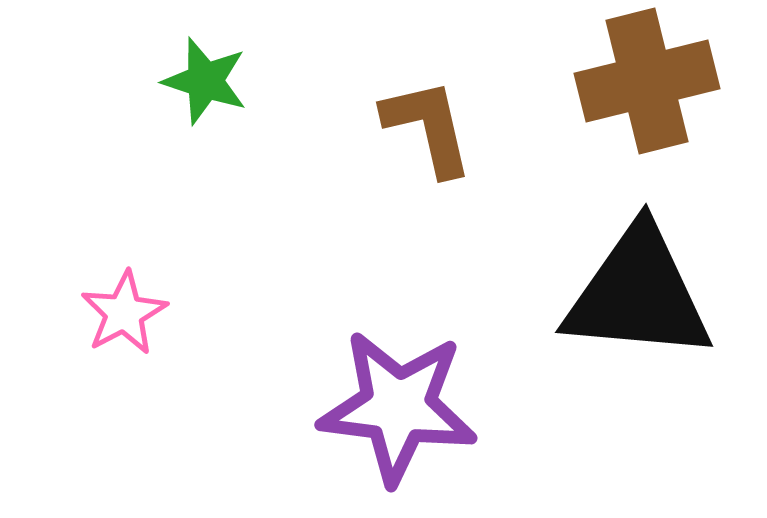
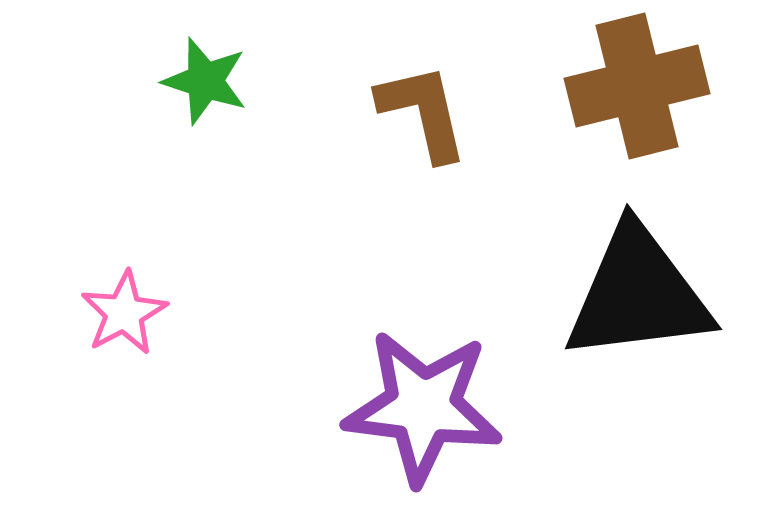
brown cross: moved 10 px left, 5 px down
brown L-shape: moved 5 px left, 15 px up
black triangle: rotated 12 degrees counterclockwise
purple star: moved 25 px right
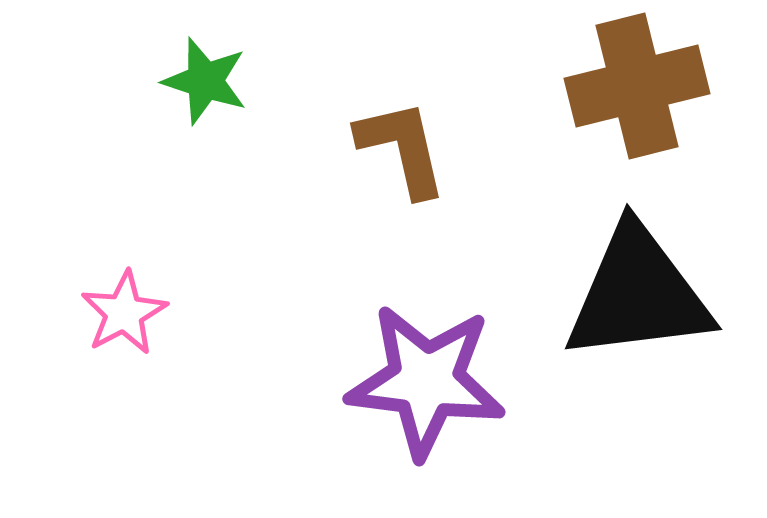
brown L-shape: moved 21 px left, 36 px down
purple star: moved 3 px right, 26 px up
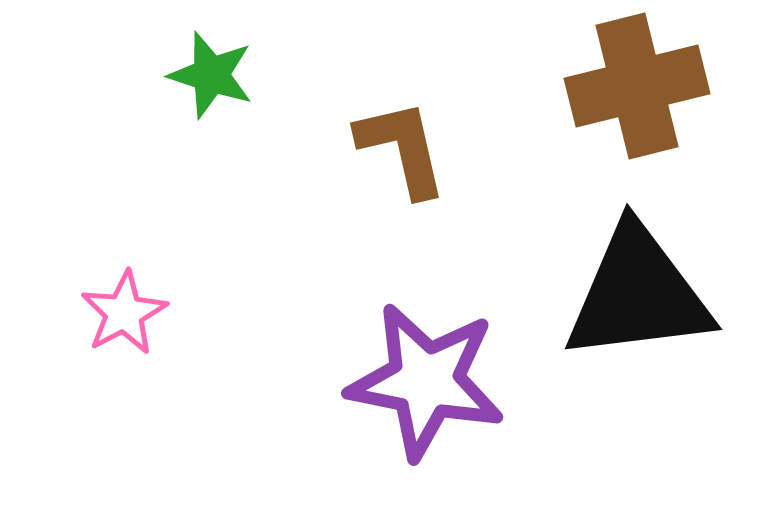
green star: moved 6 px right, 6 px up
purple star: rotated 4 degrees clockwise
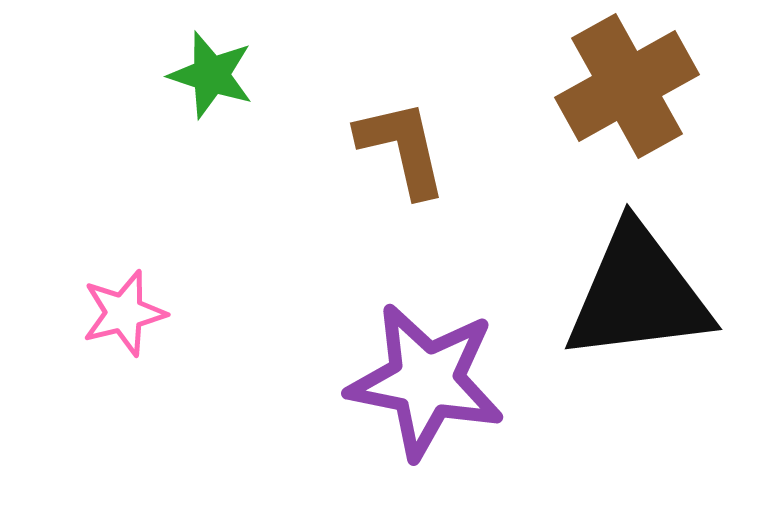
brown cross: moved 10 px left; rotated 15 degrees counterclockwise
pink star: rotated 14 degrees clockwise
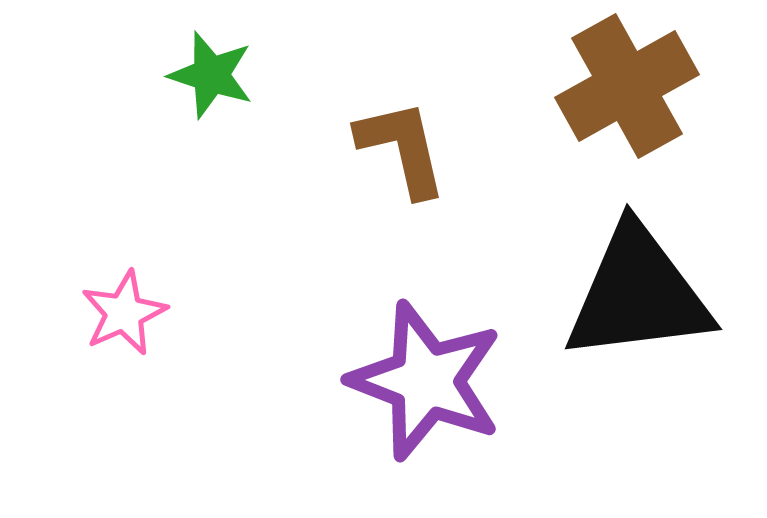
pink star: rotated 10 degrees counterclockwise
purple star: rotated 10 degrees clockwise
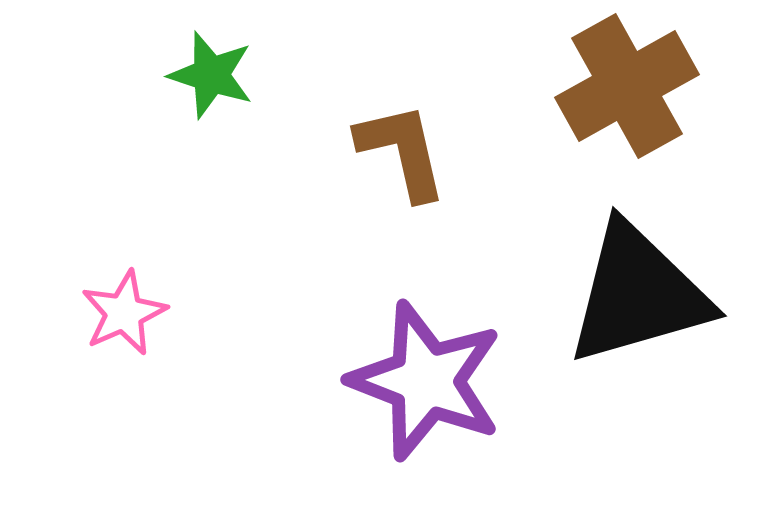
brown L-shape: moved 3 px down
black triangle: rotated 9 degrees counterclockwise
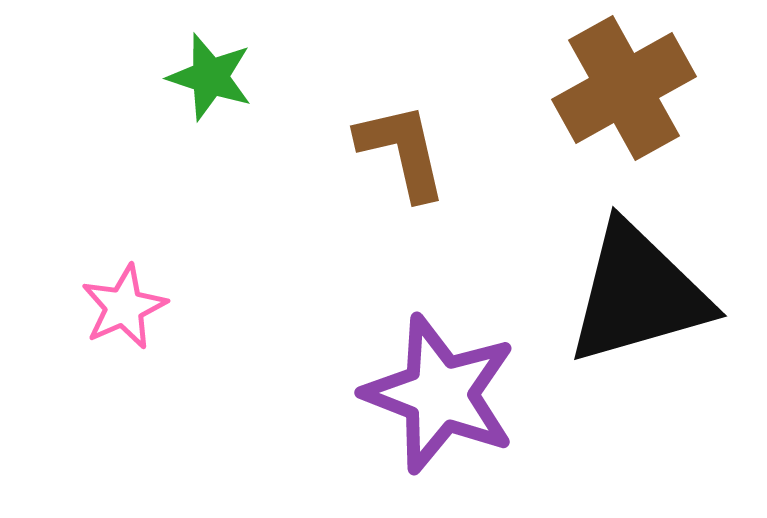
green star: moved 1 px left, 2 px down
brown cross: moved 3 px left, 2 px down
pink star: moved 6 px up
purple star: moved 14 px right, 13 px down
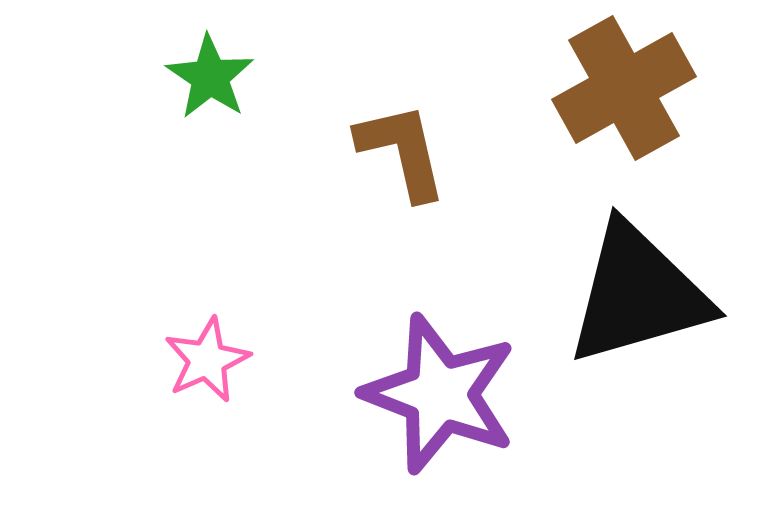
green star: rotated 16 degrees clockwise
pink star: moved 83 px right, 53 px down
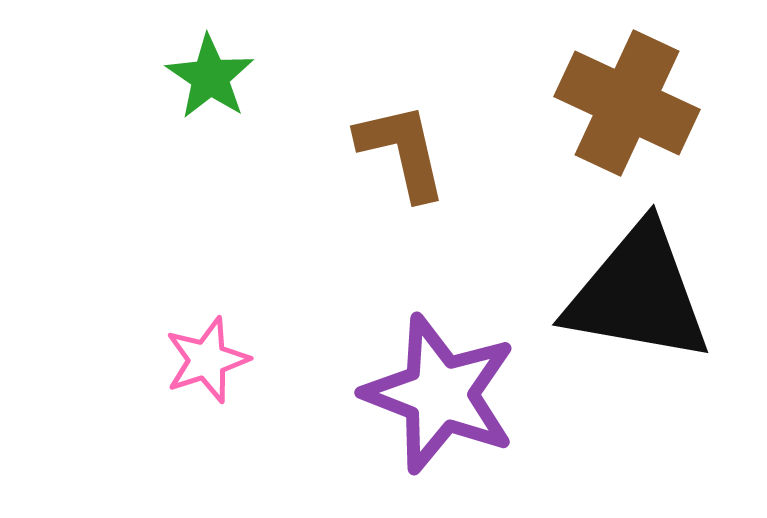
brown cross: moved 3 px right, 15 px down; rotated 36 degrees counterclockwise
black triangle: rotated 26 degrees clockwise
pink star: rotated 6 degrees clockwise
